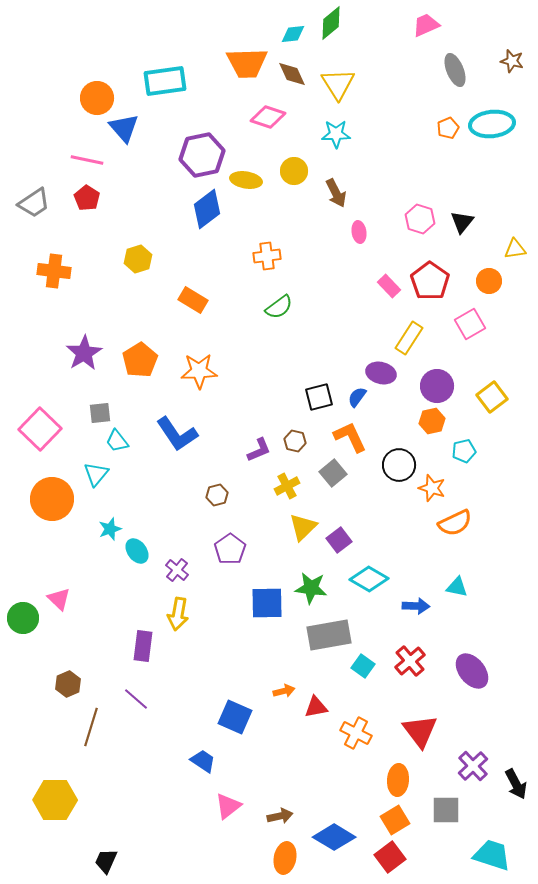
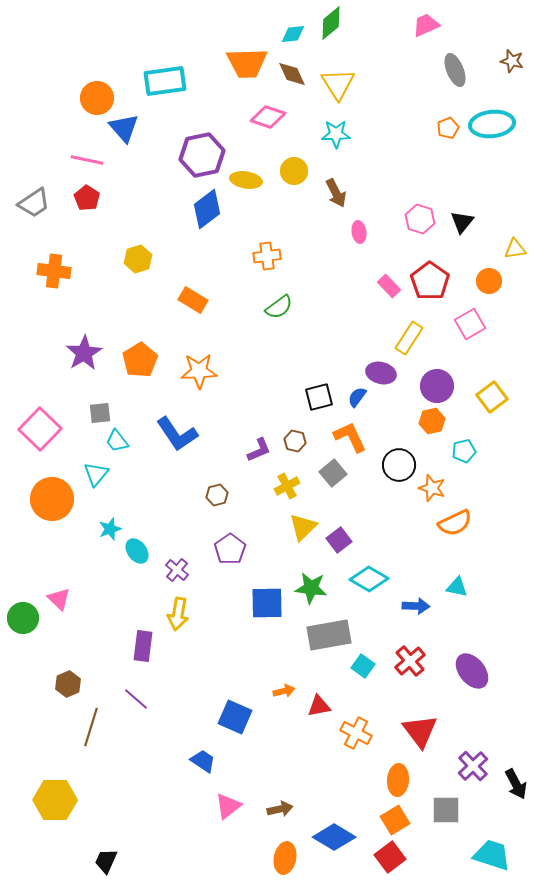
red triangle at (316, 707): moved 3 px right, 1 px up
brown arrow at (280, 816): moved 7 px up
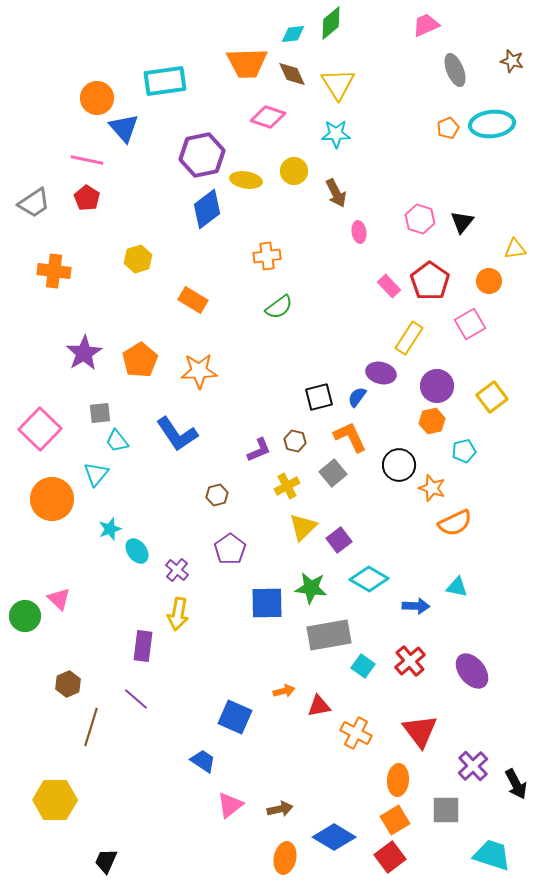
green circle at (23, 618): moved 2 px right, 2 px up
pink triangle at (228, 806): moved 2 px right, 1 px up
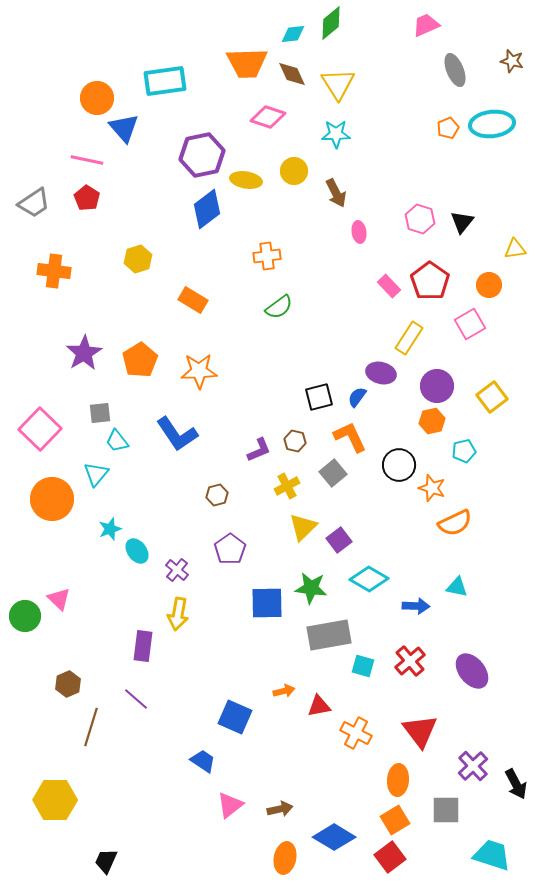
orange circle at (489, 281): moved 4 px down
cyan square at (363, 666): rotated 20 degrees counterclockwise
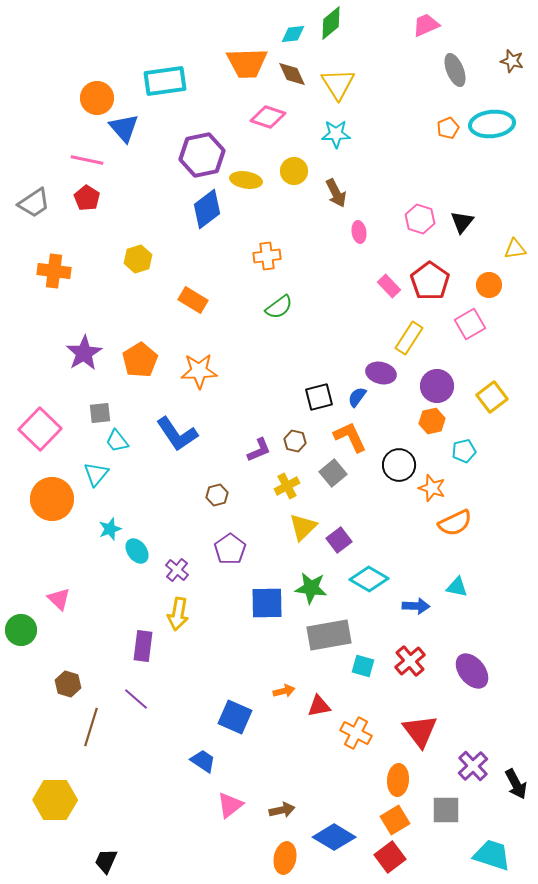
green circle at (25, 616): moved 4 px left, 14 px down
brown hexagon at (68, 684): rotated 20 degrees counterclockwise
brown arrow at (280, 809): moved 2 px right, 1 px down
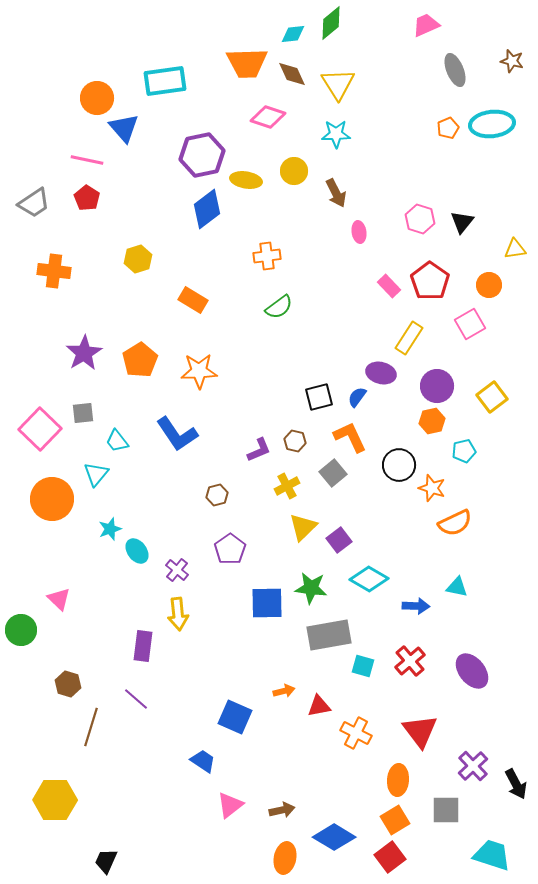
gray square at (100, 413): moved 17 px left
yellow arrow at (178, 614): rotated 16 degrees counterclockwise
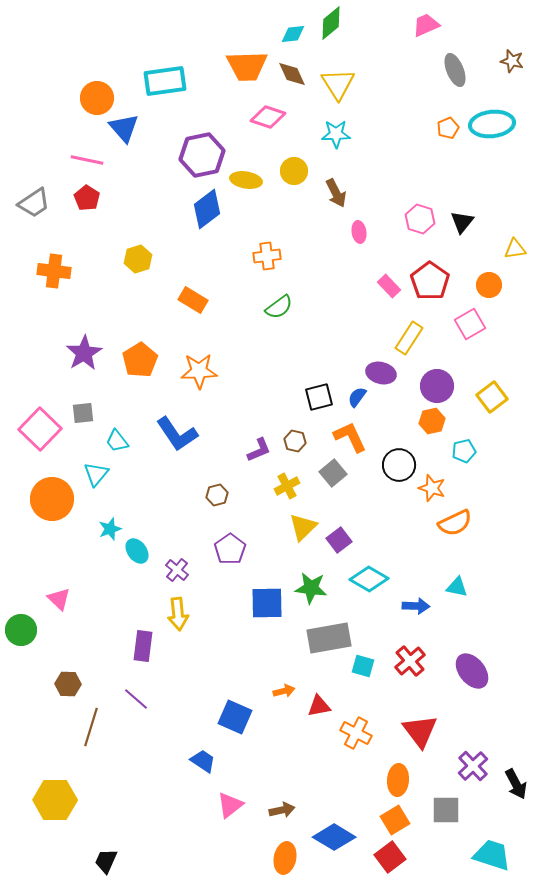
orange trapezoid at (247, 63): moved 3 px down
gray rectangle at (329, 635): moved 3 px down
brown hexagon at (68, 684): rotated 15 degrees counterclockwise
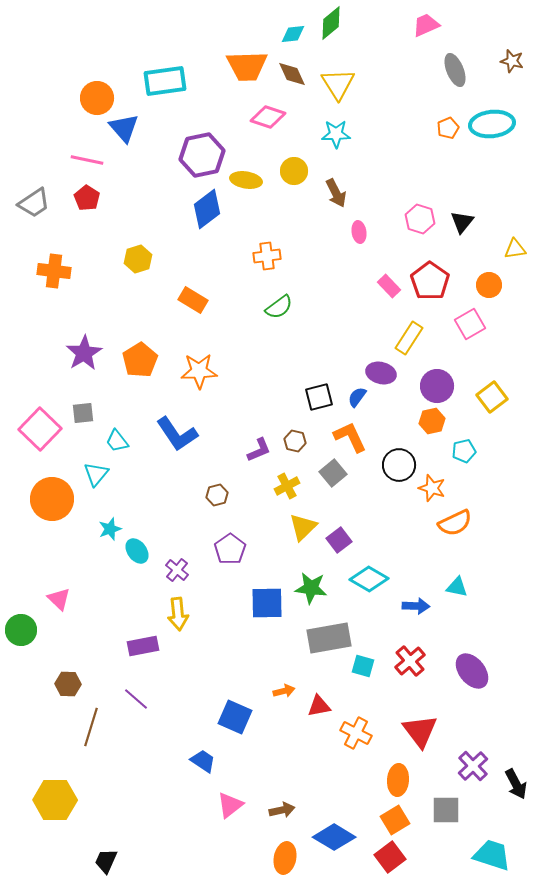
purple rectangle at (143, 646): rotated 72 degrees clockwise
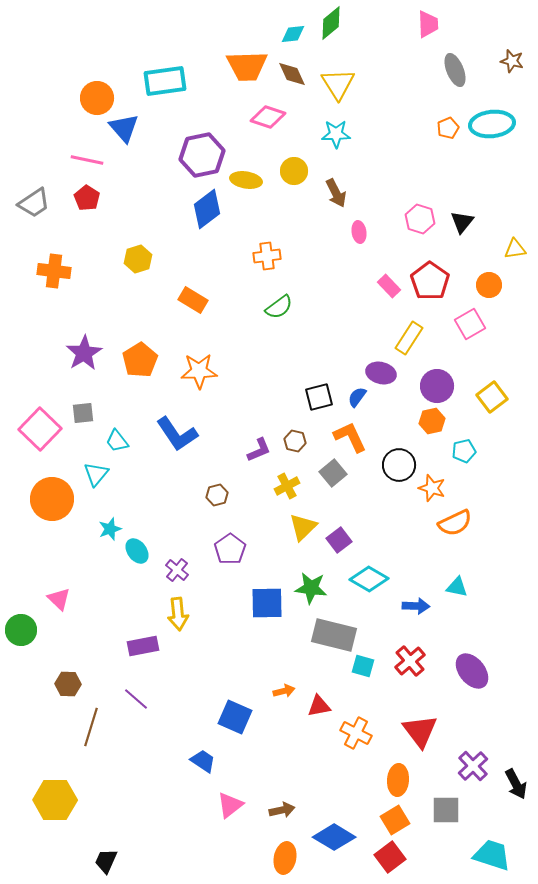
pink trapezoid at (426, 25): moved 2 px right, 1 px up; rotated 112 degrees clockwise
gray rectangle at (329, 638): moved 5 px right, 3 px up; rotated 24 degrees clockwise
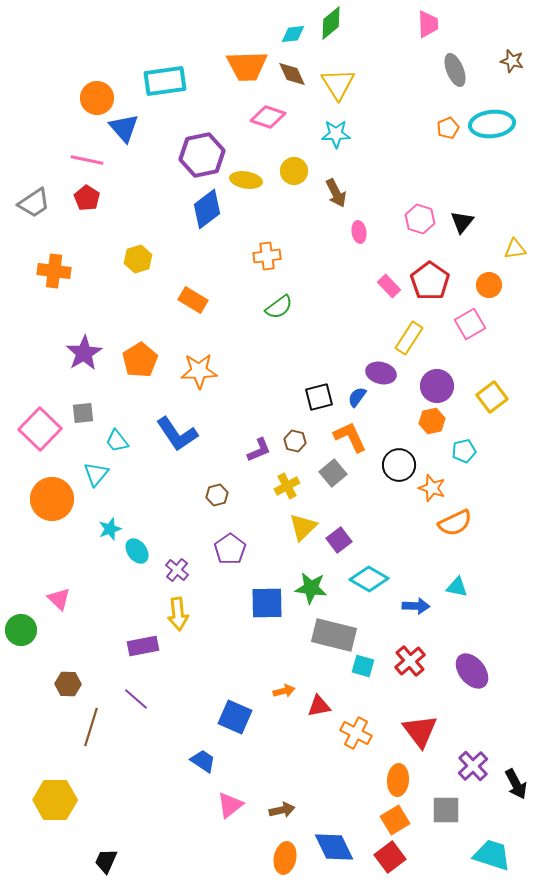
blue diamond at (334, 837): moved 10 px down; rotated 33 degrees clockwise
